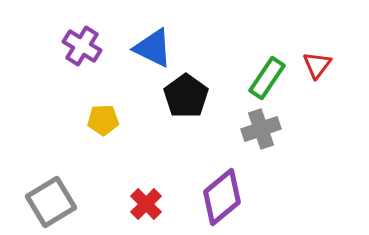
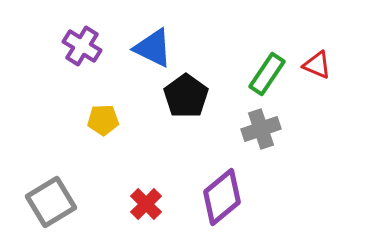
red triangle: rotated 44 degrees counterclockwise
green rectangle: moved 4 px up
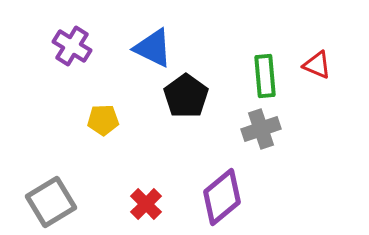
purple cross: moved 10 px left
green rectangle: moved 2 px left, 2 px down; rotated 39 degrees counterclockwise
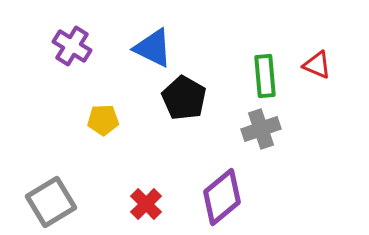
black pentagon: moved 2 px left, 2 px down; rotated 6 degrees counterclockwise
